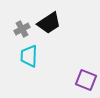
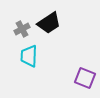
purple square: moved 1 px left, 2 px up
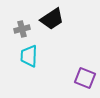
black trapezoid: moved 3 px right, 4 px up
gray cross: rotated 14 degrees clockwise
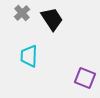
black trapezoid: rotated 90 degrees counterclockwise
gray cross: moved 16 px up; rotated 28 degrees counterclockwise
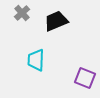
black trapezoid: moved 4 px right, 2 px down; rotated 80 degrees counterclockwise
cyan trapezoid: moved 7 px right, 4 px down
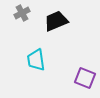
gray cross: rotated 14 degrees clockwise
cyan trapezoid: rotated 10 degrees counterclockwise
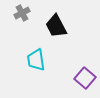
black trapezoid: moved 5 px down; rotated 95 degrees counterclockwise
purple square: rotated 20 degrees clockwise
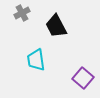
purple square: moved 2 px left
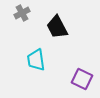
black trapezoid: moved 1 px right, 1 px down
purple square: moved 1 px left, 1 px down; rotated 15 degrees counterclockwise
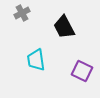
black trapezoid: moved 7 px right
purple square: moved 8 px up
